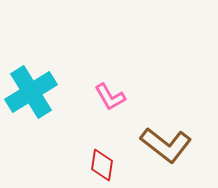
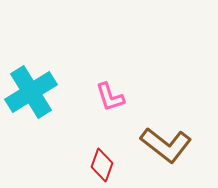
pink L-shape: rotated 12 degrees clockwise
red diamond: rotated 12 degrees clockwise
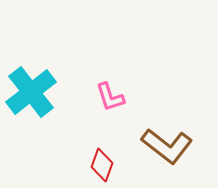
cyan cross: rotated 6 degrees counterclockwise
brown L-shape: moved 1 px right, 1 px down
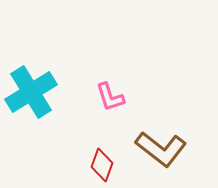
cyan cross: rotated 6 degrees clockwise
brown L-shape: moved 6 px left, 3 px down
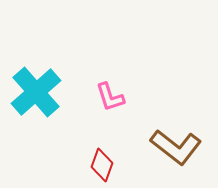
cyan cross: moved 5 px right; rotated 9 degrees counterclockwise
brown L-shape: moved 15 px right, 2 px up
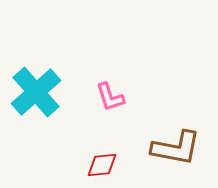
brown L-shape: moved 1 px down; rotated 27 degrees counterclockwise
red diamond: rotated 64 degrees clockwise
